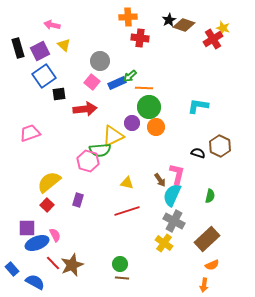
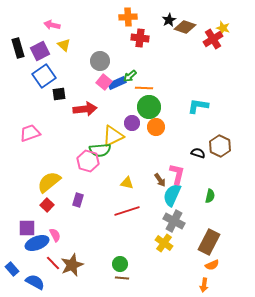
brown diamond at (184, 25): moved 1 px right, 2 px down
pink square at (92, 82): moved 12 px right
brown rectangle at (207, 239): moved 2 px right, 3 px down; rotated 20 degrees counterclockwise
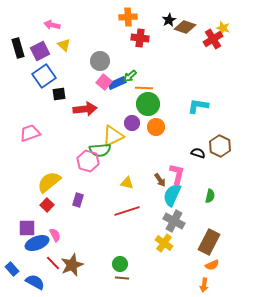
green circle at (149, 107): moved 1 px left, 3 px up
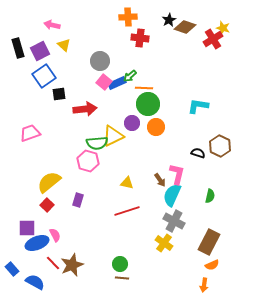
green semicircle at (100, 150): moved 3 px left, 7 px up
